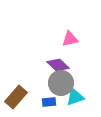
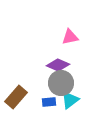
pink triangle: moved 2 px up
purple diamond: rotated 20 degrees counterclockwise
cyan triangle: moved 5 px left, 3 px down; rotated 18 degrees counterclockwise
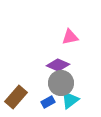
blue rectangle: moved 1 px left; rotated 24 degrees counterclockwise
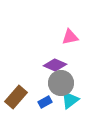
purple diamond: moved 3 px left
blue rectangle: moved 3 px left
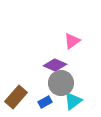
pink triangle: moved 2 px right, 4 px down; rotated 24 degrees counterclockwise
cyan triangle: moved 3 px right, 1 px down
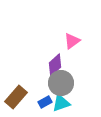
purple diamond: rotated 65 degrees counterclockwise
cyan triangle: moved 12 px left, 2 px down; rotated 18 degrees clockwise
